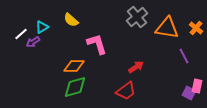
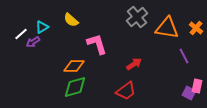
red arrow: moved 2 px left, 3 px up
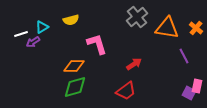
yellow semicircle: rotated 56 degrees counterclockwise
white line: rotated 24 degrees clockwise
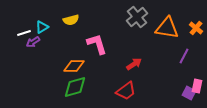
white line: moved 3 px right, 1 px up
purple line: rotated 56 degrees clockwise
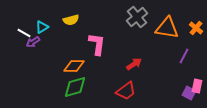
white line: rotated 48 degrees clockwise
pink L-shape: rotated 25 degrees clockwise
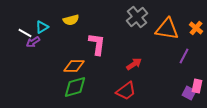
orange triangle: moved 1 px down
white line: moved 1 px right
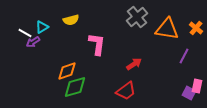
orange diamond: moved 7 px left, 5 px down; rotated 20 degrees counterclockwise
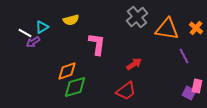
purple line: rotated 56 degrees counterclockwise
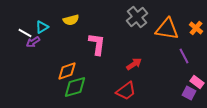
pink rectangle: moved 4 px up; rotated 64 degrees counterclockwise
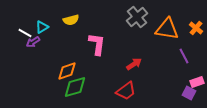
pink rectangle: rotated 56 degrees counterclockwise
